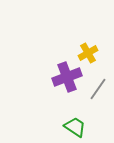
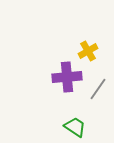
yellow cross: moved 2 px up
purple cross: rotated 16 degrees clockwise
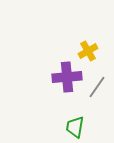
gray line: moved 1 px left, 2 px up
green trapezoid: rotated 115 degrees counterclockwise
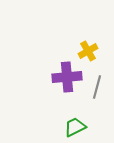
gray line: rotated 20 degrees counterclockwise
green trapezoid: rotated 55 degrees clockwise
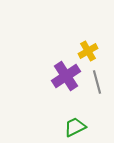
purple cross: moved 1 px left, 1 px up; rotated 28 degrees counterclockwise
gray line: moved 5 px up; rotated 30 degrees counterclockwise
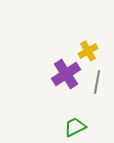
purple cross: moved 2 px up
gray line: rotated 25 degrees clockwise
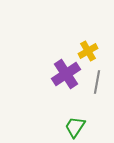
green trapezoid: rotated 30 degrees counterclockwise
